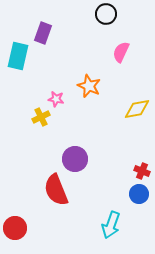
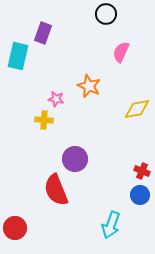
yellow cross: moved 3 px right, 3 px down; rotated 30 degrees clockwise
blue circle: moved 1 px right, 1 px down
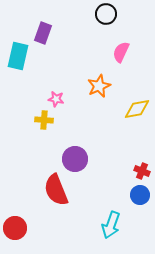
orange star: moved 10 px right; rotated 25 degrees clockwise
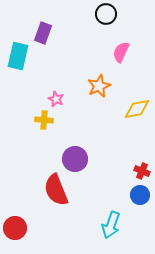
pink star: rotated 14 degrees clockwise
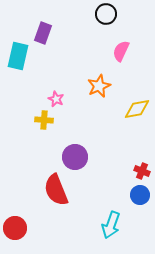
pink semicircle: moved 1 px up
purple circle: moved 2 px up
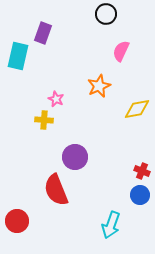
red circle: moved 2 px right, 7 px up
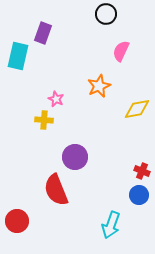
blue circle: moved 1 px left
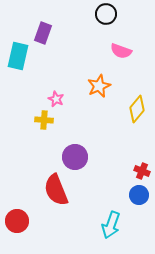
pink semicircle: rotated 95 degrees counterclockwise
yellow diamond: rotated 40 degrees counterclockwise
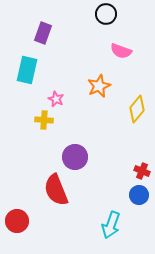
cyan rectangle: moved 9 px right, 14 px down
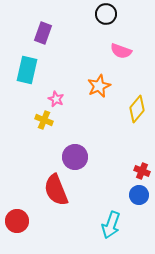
yellow cross: rotated 18 degrees clockwise
